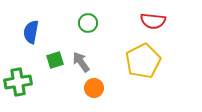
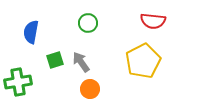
orange circle: moved 4 px left, 1 px down
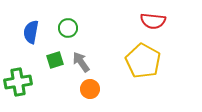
green circle: moved 20 px left, 5 px down
yellow pentagon: rotated 16 degrees counterclockwise
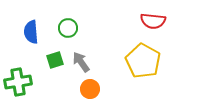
blue semicircle: rotated 15 degrees counterclockwise
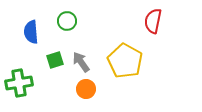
red semicircle: rotated 95 degrees clockwise
green circle: moved 1 px left, 7 px up
yellow pentagon: moved 18 px left
green cross: moved 1 px right, 1 px down
orange circle: moved 4 px left
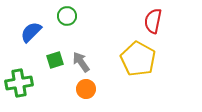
green circle: moved 5 px up
blue semicircle: rotated 50 degrees clockwise
yellow pentagon: moved 13 px right, 2 px up
